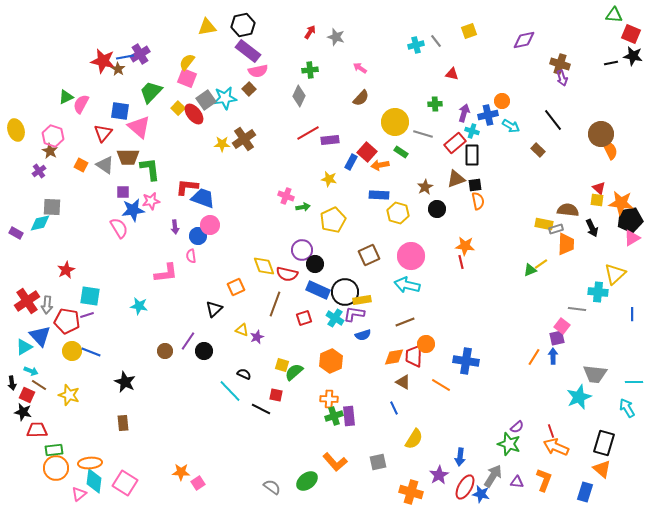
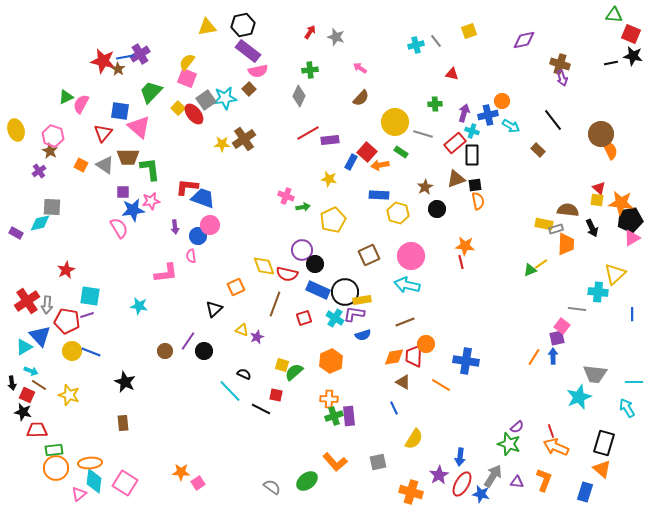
red ellipse at (465, 487): moved 3 px left, 3 px up
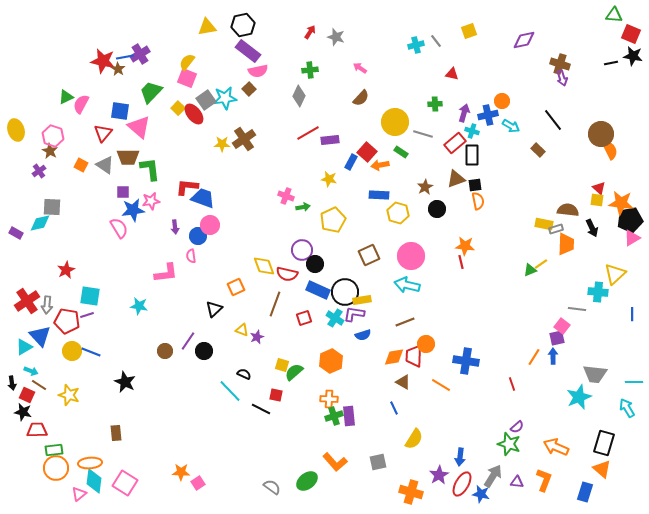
brown rectangle at (123, 423): moved 7 px left, 10 px down
red line at (551, 431): moved 39 px left, 47 px up
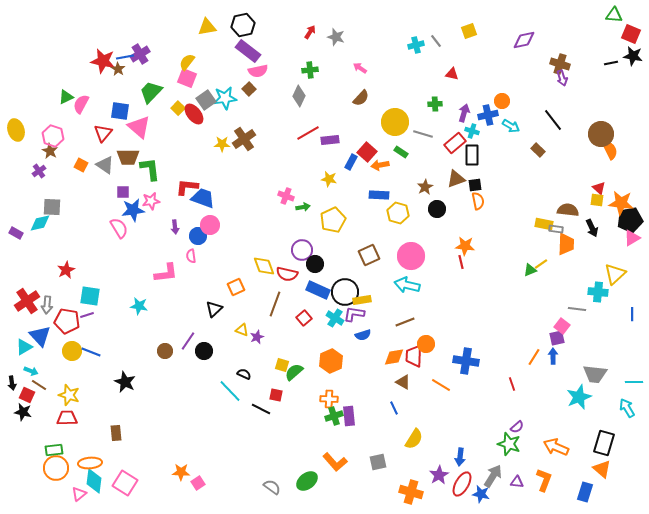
gray rectangle at (556, 229): rotated 24 degrees clockwise
red square at (304, 318): rotated 21 degrees counterclockwise
red trapezoid at (37, 430): moved 30 px right, 12 px up
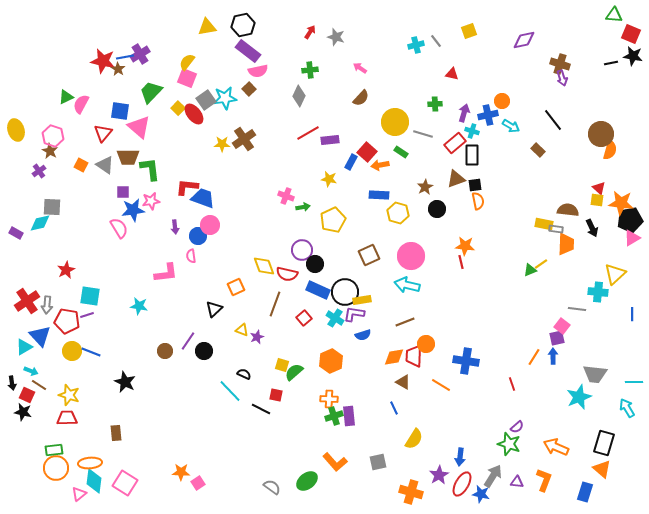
orange semicircle at (610, 150): rotated 42 degrees clockwise
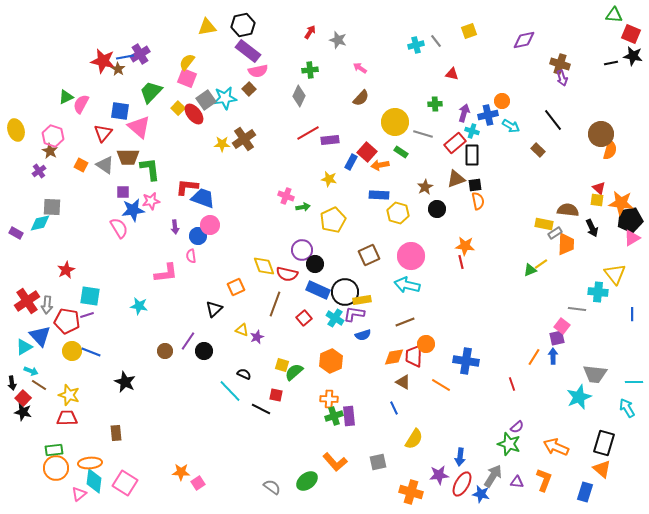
gray star at (336, 37): moved 2 px right, 3 px down
gray rectangle at (556, 229): moved 1 px left, 4 px down; rotated 40 degrees counterclockwise
yellow triangle at (615, 274): rotated 25 degrees counterclockwise
red square at (27, 395): moved 4 px left, 3 px down; rotated 21 degrees clockwise
purple star at (439, 475): rotated 24 degrees clockwise
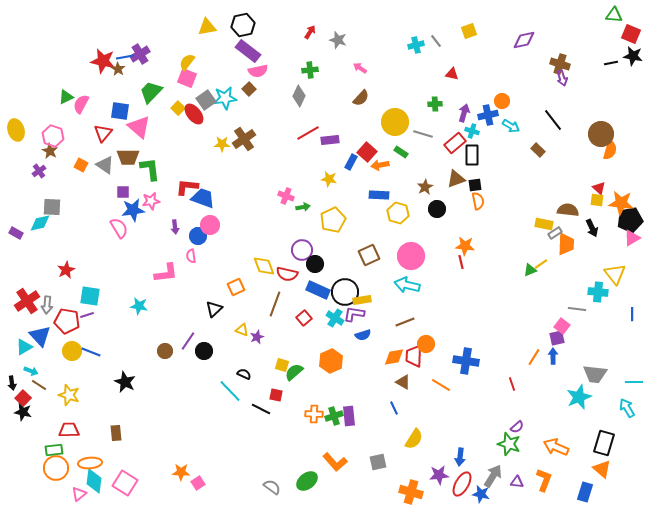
orange cross at (329, 399): moved 15 px left, 15 px down
red trapezoid at (67, 418): moved 2 px right, 12 px down
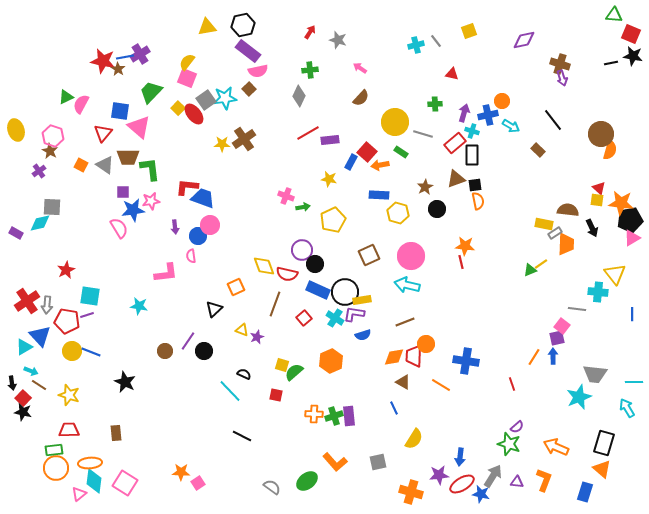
black line at (261, 409): moved 19 px left, 27 px down
red ellipse at (462, 484): rotated 30 degrees clockwise
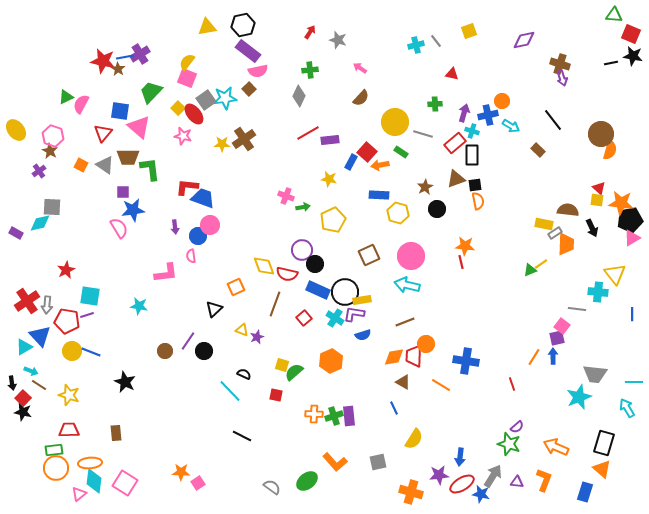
yellow ellipse at (16, 130): rotated 20 degrees counterclockwise
pink star at (151, 201): moved 32 px right, 65 px up; rotated 24 degrees clockwise
